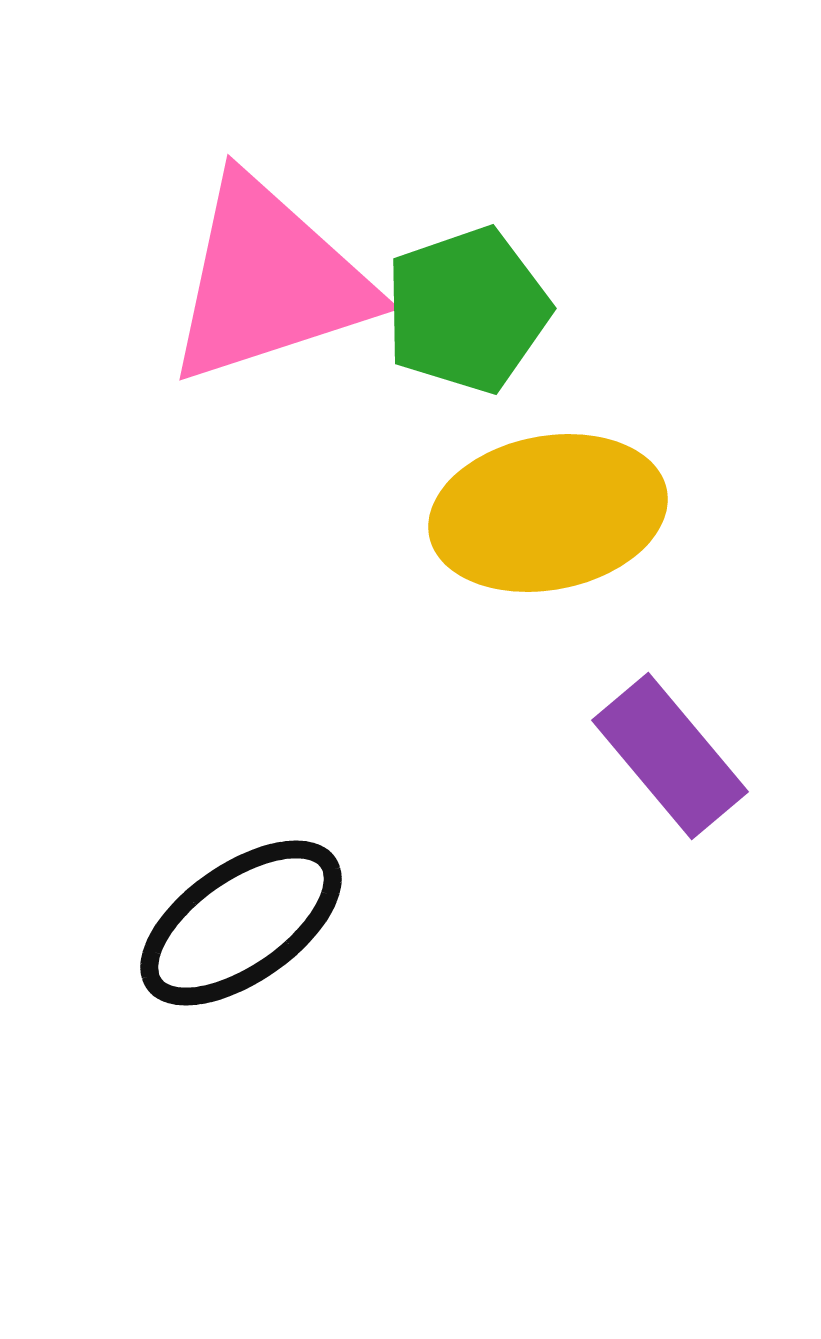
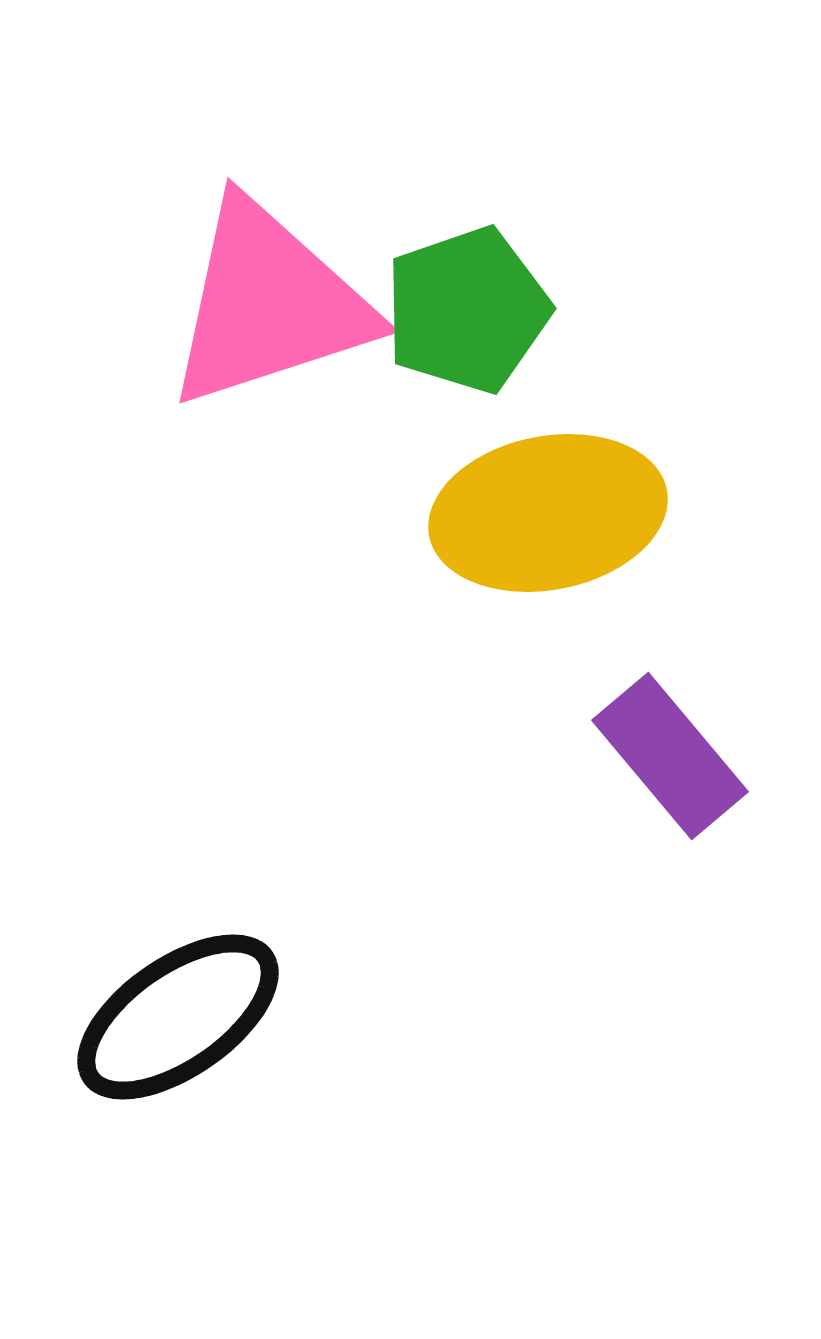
pink triangle: moved 23 px down
black ellipse: moved 63 px left, 94 px down
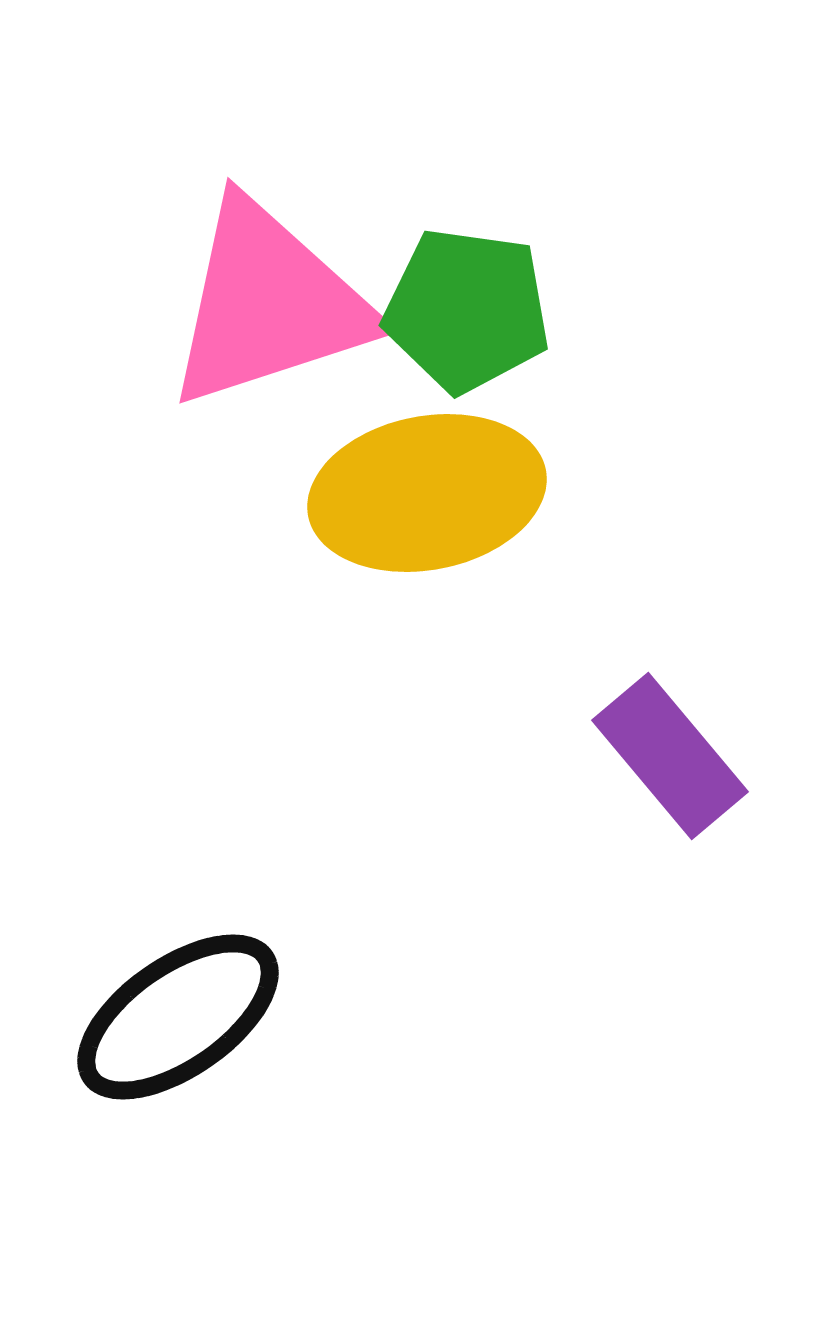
green pentagon: rotated 27 degrees clockwise
yellow ellipse: moved 121 px left, 20 px up
